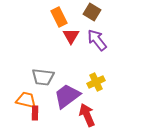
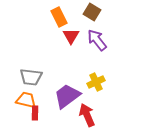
gray trapezoid: moved 12 px left
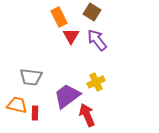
orange trapezoid: moved 9 px left, 5 px down
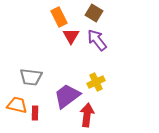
brown square: moved 2 px right, 1 px down
red arrow: rotated 30 degrees clockwise
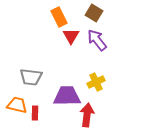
purple trapezoid: rotated 36 degrees clockwise
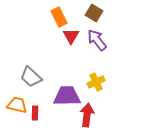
gray trapezoid: rotated 35 degrees clockwise
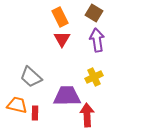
orange rectangle: moved 1 px right
red triangle: moved 9 px left, 3 px down
purple arrow: rotated 30 degrees clockwise
yellow cross: moved 2 px left, 5 px up
red arrow: rotated 10 degrees counterclockwise
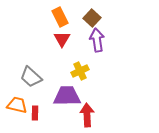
brown square: moved 2 px left, 5 px down; rotated 12 degrees clockwise
yellow cross: moved 14 px left, 6 px up
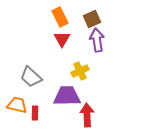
brown square: moved 1 px down; rotated 24 degrees clockwise
